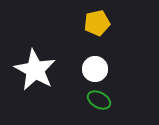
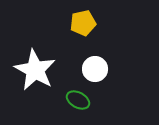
yellow pentagon: moved 14 px left
green ellipse: moved 21 px left
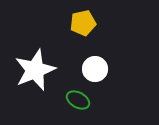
white star: rotated 21 degrees clockwise
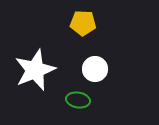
yellow pentagon: rotated 15 degrees clockwise
green ellipse: rotated 20 degrees counterclockwise
